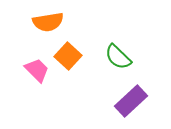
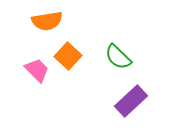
orange semicircle: moved 1 px left, 1 px up
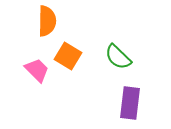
orange semicircle: rotated 80 degrees counterclockwise
orange square: rotated 12 degrees counterclockwise
purple rectangle: moved 1 px left, 2 px down; rotated 40 degrees counterclockwise
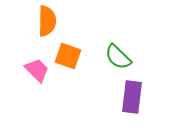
orange square: rotated 12 degrees counterclockwise
purple rectangle: moved 2 px right, 6 px up
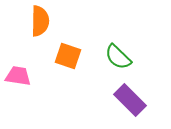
orange semicircle: moved 7 px left
pink trapezoid: moved 19 px left, 6 px down; rotated 36 degrees counterclockwise
purple rectangle: moved 2 px left, 3 px down; rotated 52 degrees counterclockwise
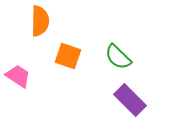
pink trapezoid: rotated 24 degrees clockwise
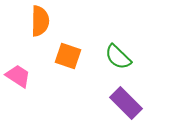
purple rectangle: moved 4 px left, 3 px down
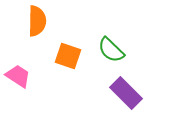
orange semicircle: moved 3 px left
green semicircle: moved 7 px left, 7 px up
purple rectangle: moved 10 px up
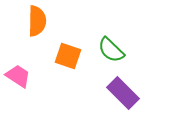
purple rectangle: moved 3 px left
